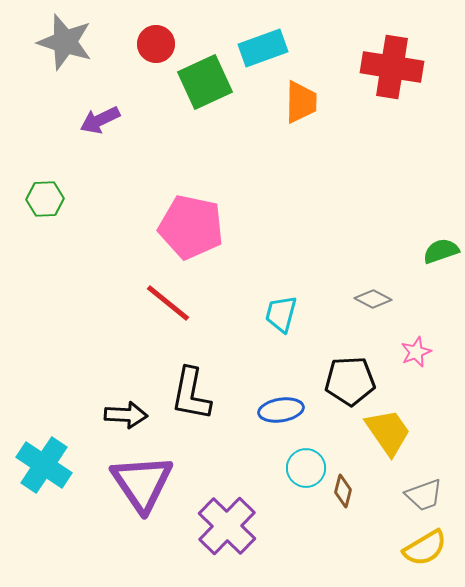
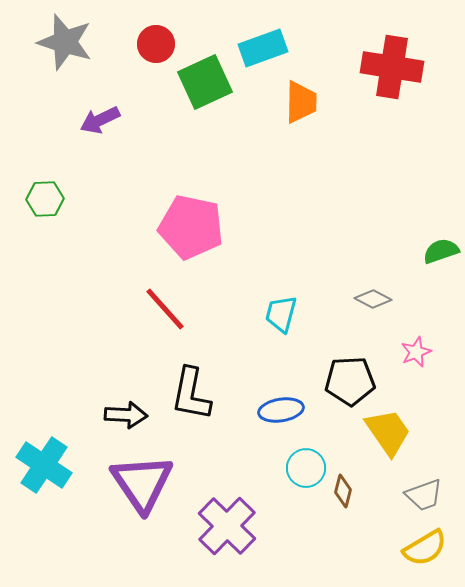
red line: moved 3 px left, 6 px down; rotated 9 degrees clockwise
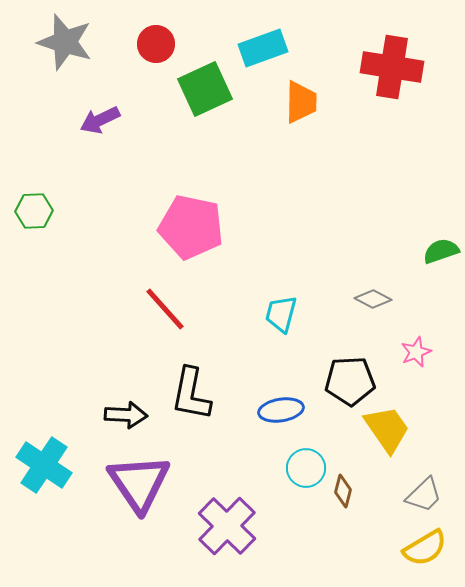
green square: moved 7 px down
green hexagon: moved 11 px left, 12 px down
yellow trapezoid: moved 1 px left, 3 px up
purple triangle: moved 3 px left
gray trapezoid: rotated 24 degrees counterclockwise
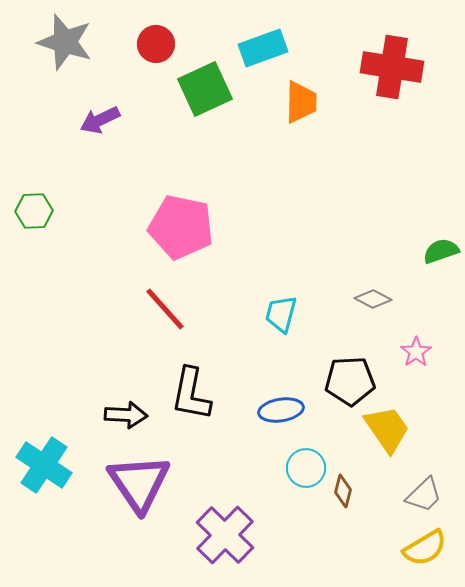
pink pentagon: moved 10 px left
pink star: rotated 12 degrees counterclockwise
purple cross: moved 2 px left, 9 px down
